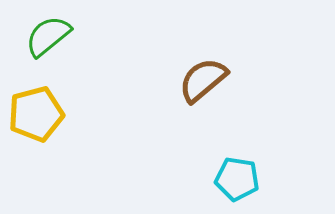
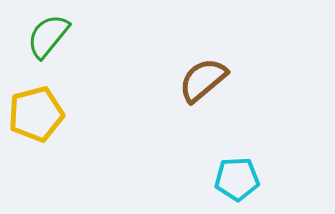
green semicircle: rotated 12 degrees counterclockwise
cyan pentagon: rotated 12 degrees counterclockwise
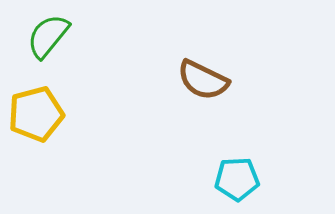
brown semicircle: rotated 114 degrees counterclockwise
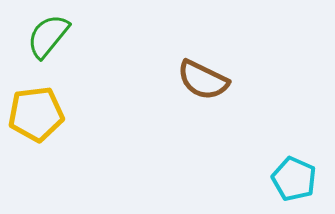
yellow pentagon: rotated 8 degrees clockwise
cyan pentagon: moved 57 px right; rotated 27 degrees clockwise
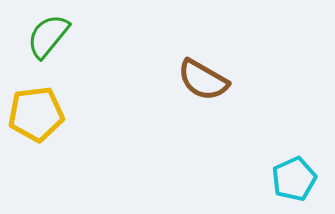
brown semicircle: rotated 4 degrees clockwise
cyan pentagon: rotated 24 degrees clockwise
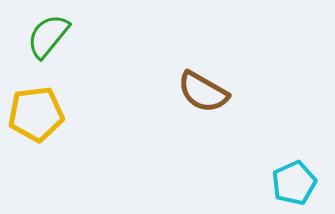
brown semicircle: moved 12 px down
cyan pentagon: moved 4 px down
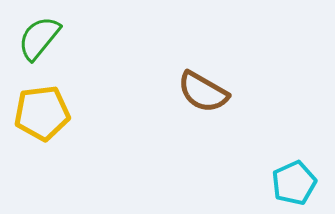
green semicircle: moved 9 px left, 2 px down
yellow pentagon: moved 6 px right, 1 px up
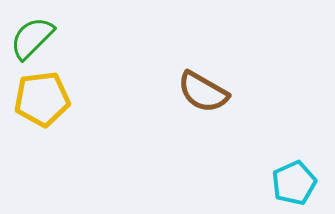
green semicircle: moved 7 px left; rotated 6 degrees clockwise
yellow pentagon: moved 14 px up
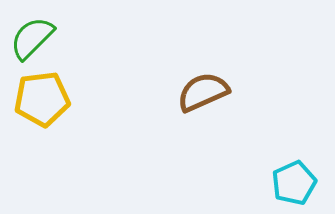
brown semicircle: rotated 126 degrees clockwise
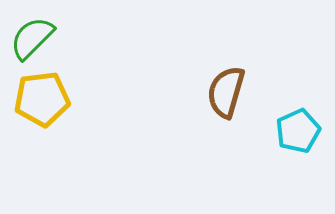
brown semicircle: moved 23 px right; rotated 50 degrees counterclockwise
cyan pentagon: moved 4 px right, 52 px up
